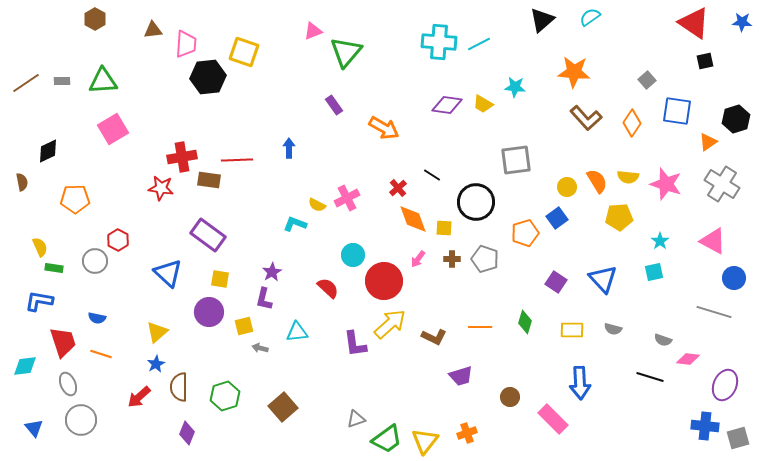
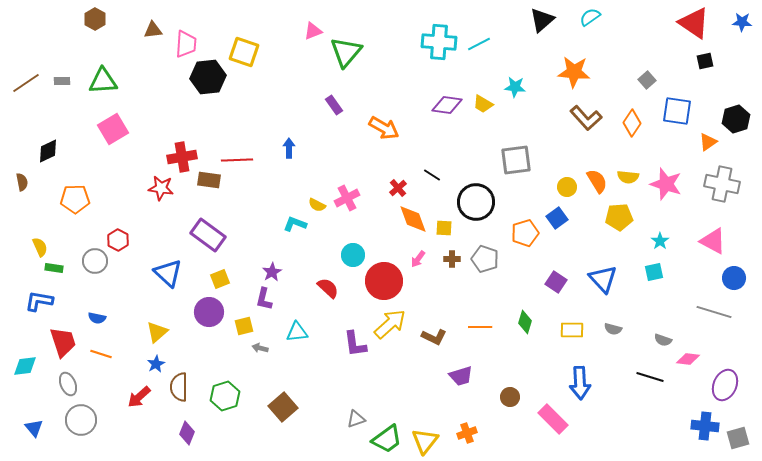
gray cross at (722, 184): rotated 20 degrees counterclockwise
yellow square at (220, 279): rotated 30 degrees counterclockwise
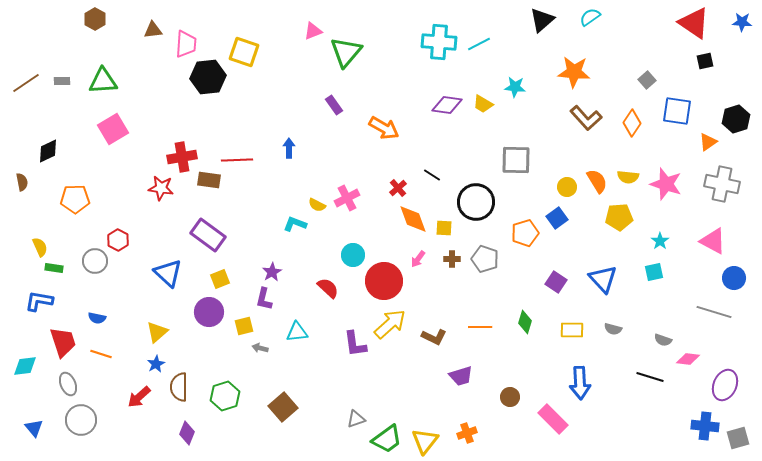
gray square at (516, 160): rotated 8 degrees clockwise
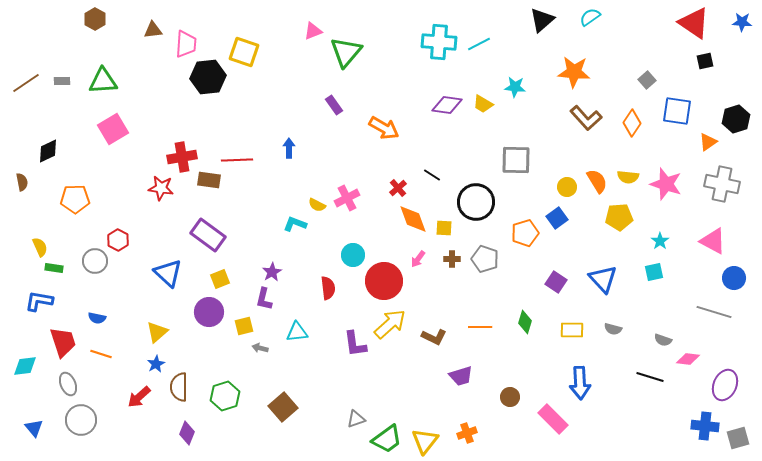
red semicircle at (328, 288): rotated 40 degrees clockwise
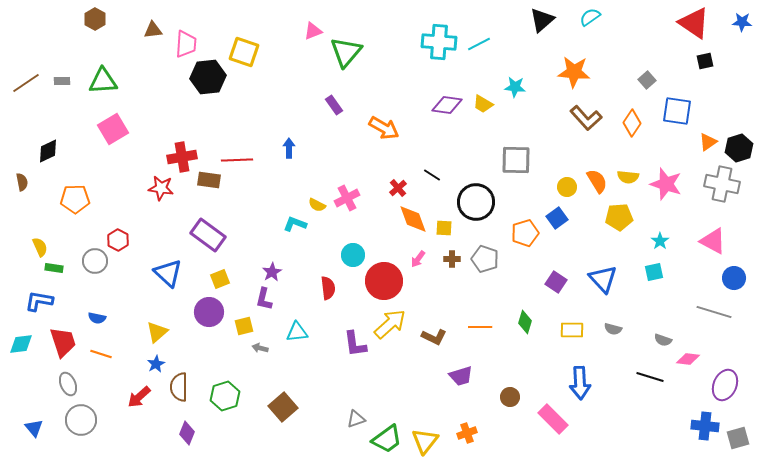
black hexagon at (736, 119): moved 3 px right, 29 px down
cyan diamond at (25, 366): moved 4 px left, 22 px up
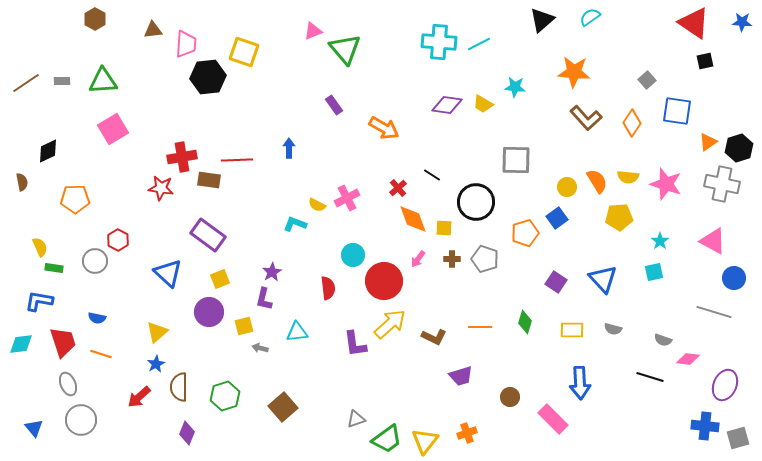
green triangle at (346, 52): moved 1 px left, 3 px up; rotated 20 degrees counterclockwise
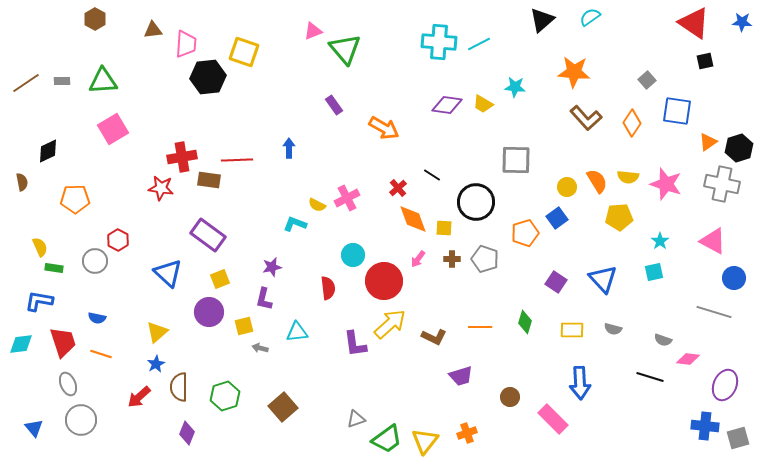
purple star at (272, 272): moved 5 px up; rotated 18 degrees clockwise
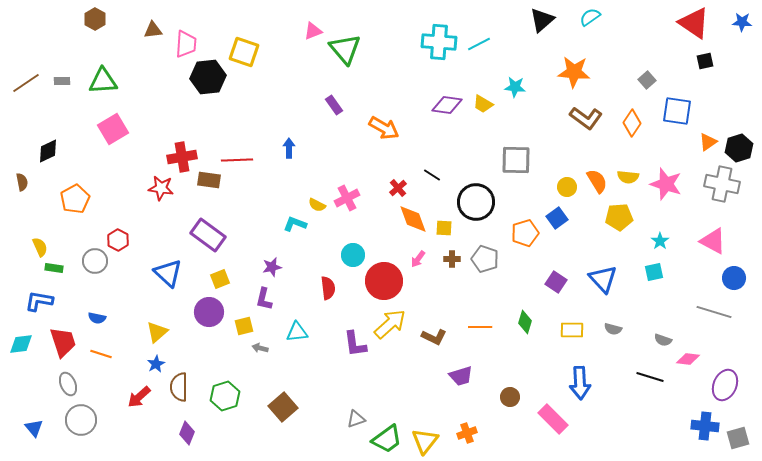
brown L-shape at (586, 118): rotated 12 degrees counterclockwise
orange pentagon at (75, 199): rotated 28 degrees counterclockwise
